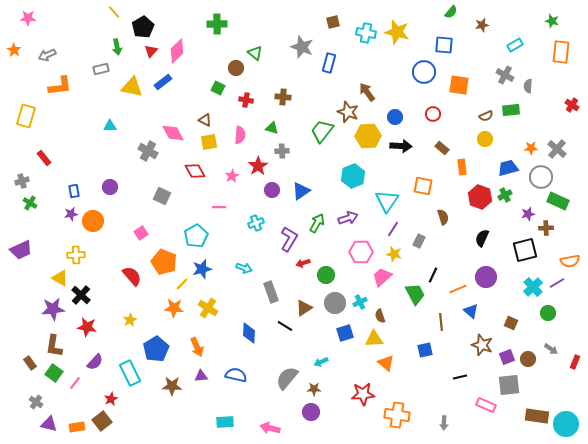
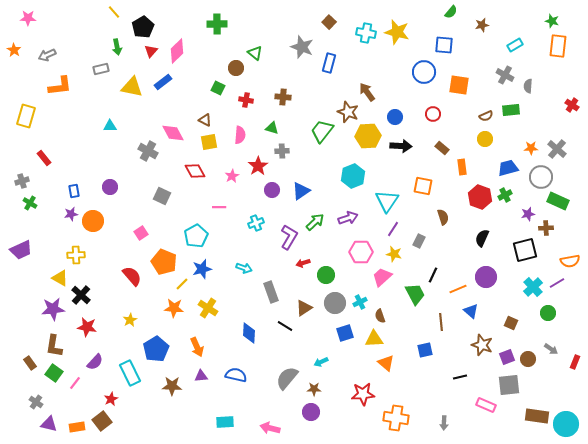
brown square at (333, 22): moved 4 px left; rotated 32 degrees counterclockwise
orange rectangle at (561, 52): moved 3 px left, 6 px up
green arrow at (317, 223): moved 2 px left, 1 px up; rotated 18 degrees clockwise
purple L-shape at (289, 239): moved 2 px up
orange cross at (397, 415): moved 1 px left, 3 px down
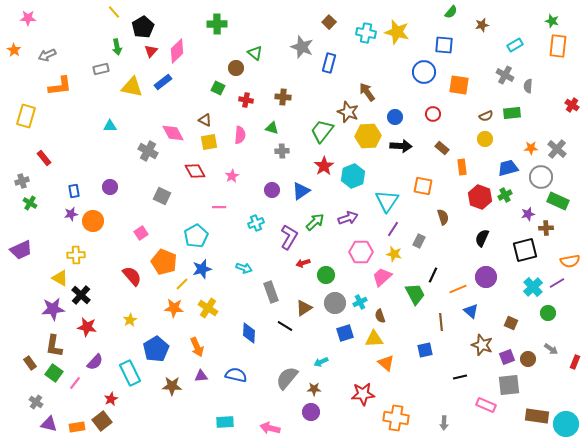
green rectangle at (511, 110): moved 1 px right, 3 px down
red star at (258, 166): moved 66 px right
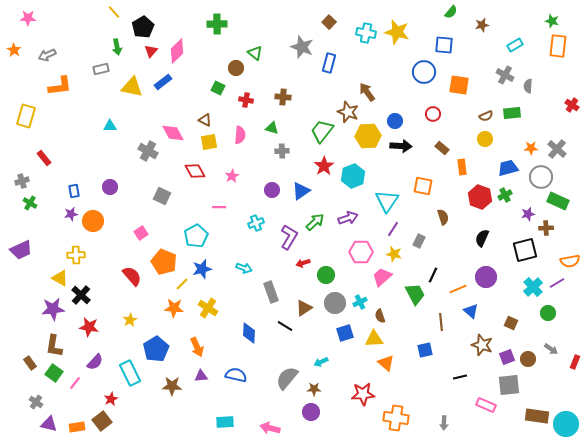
blue circle at (395, 117): moved 4 px down
red star at (87, 327): moved 2 px right
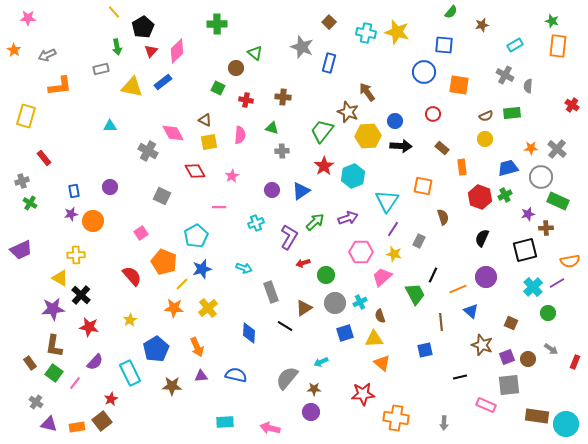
yellow cross at (208, 308): rotated 18 degrees clockwise
orange triangle at (386, 363): moved 4 px left
